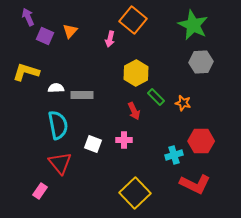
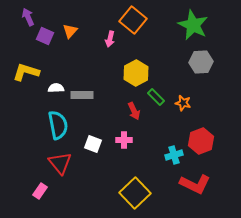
red hexagon: rotated 20 degrees counterclockwise
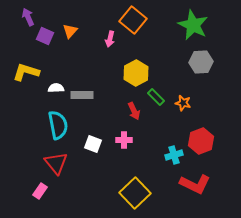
red triangle: moved 4 px left
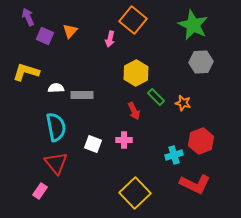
cyan semicircle: moved 2 px left, 2 px down
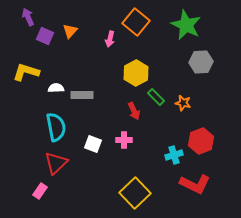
orange square: moved 3 px right, 2 px down
green star: moved 7 px left
red triangle: rotated 25 degrees clockwise
